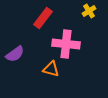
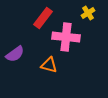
yellow cross: moved 1 px left, 2 px down
pink cross: moved 7 px up
orange triangle: moved 2 px left, 4 px up
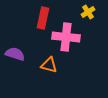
yellow cross: moved 1 px up
red rectangle: rotated 25 degrees counterclockwise
purple semicircle: rotated 126 degrees counterclockwise
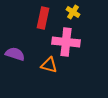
yellow cross: moved 15 px left; rotated 24 degrees counterclockwise
pink cross: moved 5 px down
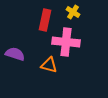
red rectangle: moved 2 px right, 2 px down
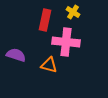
purple semicircle: moved 1 px right, 1 px down
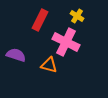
yellow cross: moved 4 px right, 4 px down
red rectangle: moved 5 px left; rotated 15 degrees clockwise
pink cross: rotated 20 degrees clockwise
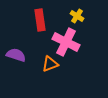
red rectangle: rotated 35 degrees counterclockwise
orange triangle: moved 1 px right, 1 px up; rotated 36 degrees counterclockwise
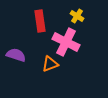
red rectangle: moved 1 px down
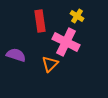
orange triangle: rotated 24 degrees counterclockwise
